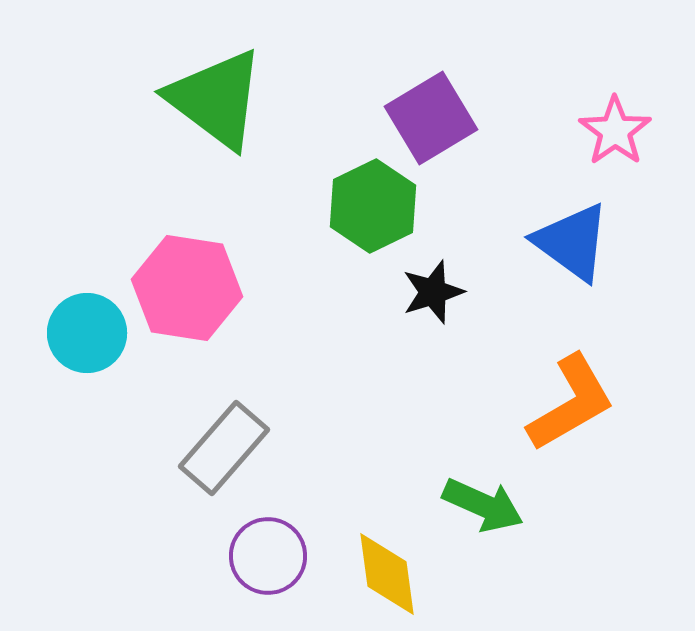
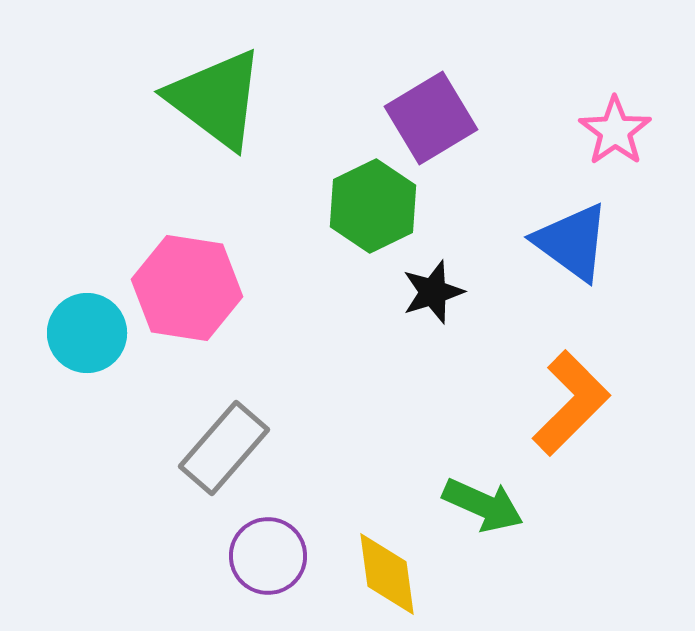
orange L-shape: rotated 15 degrees counterclockwise
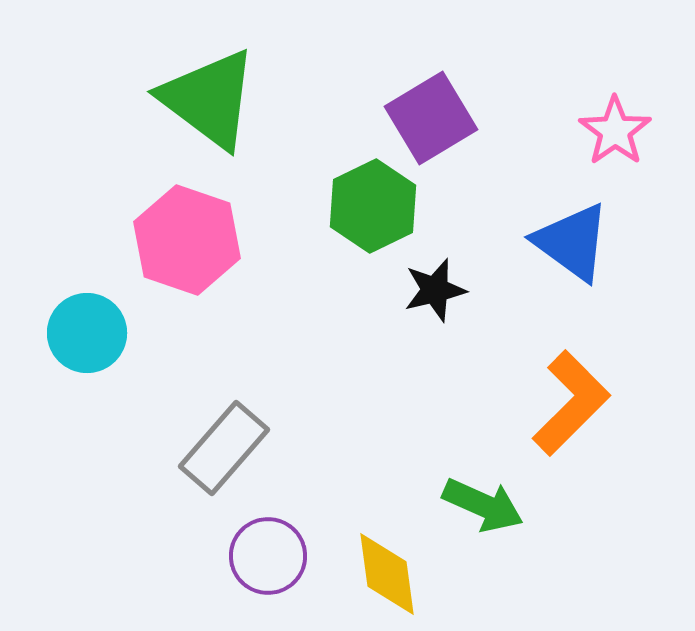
green triangle: moved 7 px left
pink hexagon: moved 48 px up; rotated 10 degrees clockwise
black star: moved 2 px right, 2 px up; rotated 4 degrees clockwise
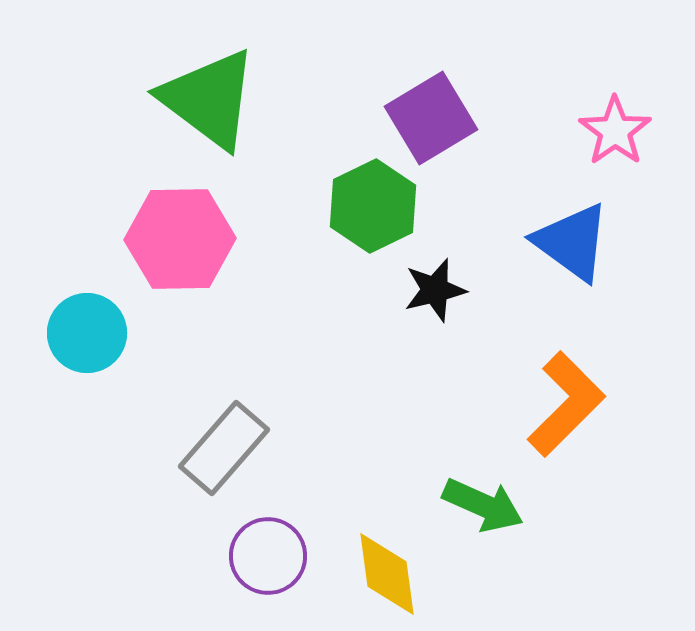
pink hexagon: moved 7 px left, 1 px up; rotated 20 degrees counterclockwise
orange L-shape: moved 5 px left, 1 px down
